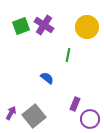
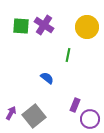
green square: rotated 24 degrees clockwise
purple rectangle: moved 1 px down
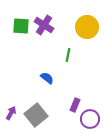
gray square: moved 2 px right, 1 px up
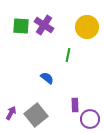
purple rectangle: rotated 24 degrees counterclockwise
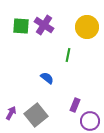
purple rectangle: rotated 24 degrees clockwise
purple circle: moved 2 px down
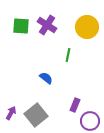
purple cross: moved 3 px right
blue semicircle: moved 1 px left
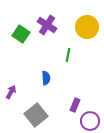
green square: moved 8 px down; rotated 30 degrees clockwise
blue semicircle: rotated 48 degrees clockwise
purple arrow: moved 21 px up
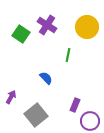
blue semicircle: rotated 40 degrees counterclockwise
purple arrow: moved 5 px down
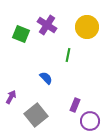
green square: rotated 12 degrees counterclockwise
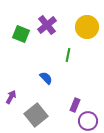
purple cross: rotated 18 degrees clockwise
purple circle: moved 2 px left
